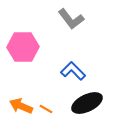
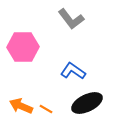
blue L-shape: rotated 10 degrees counterclockwise
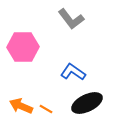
blue L-shape: moved 1 px down
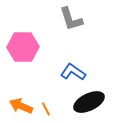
gray L-shape: rotated 20 degrees clockwise
black ellipse: moved 2 px right, 1 px up
orange line: rotated 32 degrees clockwise
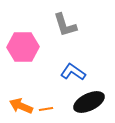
gray L-shape: moved 6 px left, 6 px down
orange line: rotated 72 degrees counterclockwise
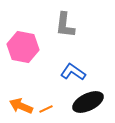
gray L-shape: rotated 24 degrees clockwise
pink hexagon: rotated 12 degrees clockwise
black ellipse: moved 1 px left
orange line: rotated 16 degrees counterclockwise
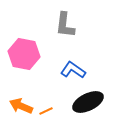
pink hexagon: moved 1 px right, 7 px down
blue L-shape: moved 2 px up
orange line: moved 2 px down
